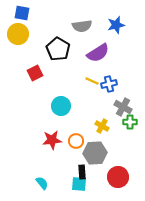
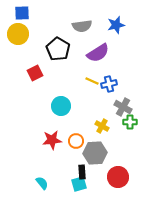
blue square: rotated 14 degrees counterclockwise
cyan square: rotated 21 degrees counterclockwise
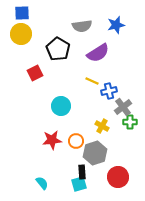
yellow circle: moved 3 px right
blue cross: moved 7 px down
gray cross: rotated 24 degrees clockwise
gray hexagon: rotated 15 degrees counterclockwise
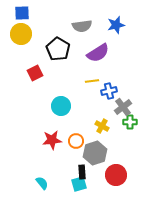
yellow line: rotated 32 degrees counterclockwise
red circle: moved 2 px left, 2 px up
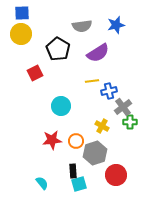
black rectangle: moved 9 px left, 1 px up
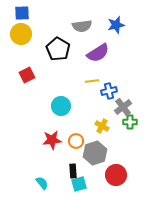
red square: moved 8 px left, 2 px down
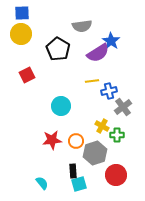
blue star: moved 5 px left, 16 px down; rotated 24 degrees counterclockwise
green cross: moved 13 px left, 13 px down
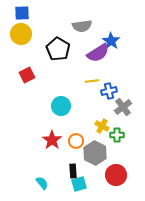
red star: rotated 30 degrees counterclockwise
gray hexagon: rotated 15 degrees counterclockwise
